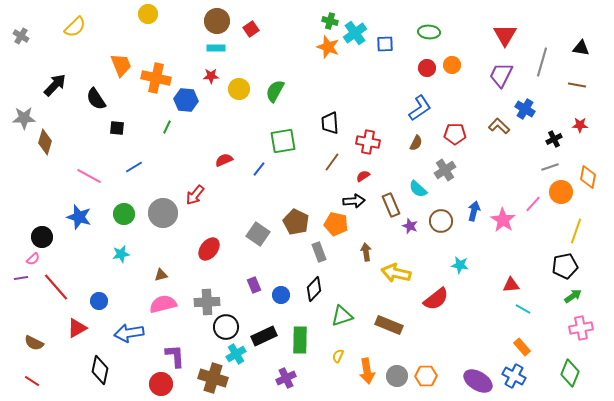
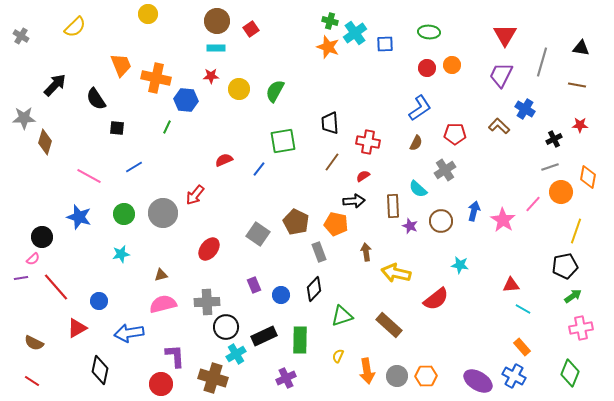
brown rectangle at (391, 205): moved 2 px right, 1 px down; rotated 20 degrees clockwise
brown rectangle at (389, 325): rotated 20 degrees clockwise
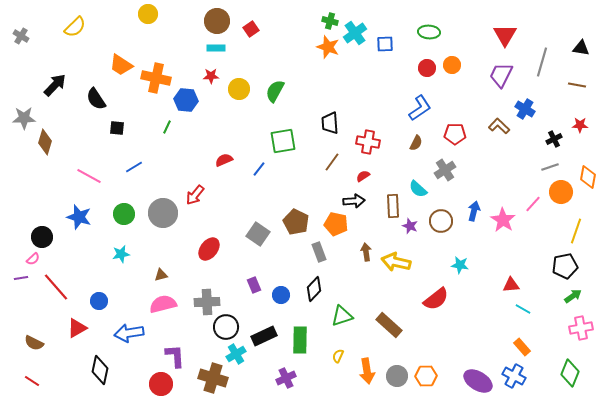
orange trapezoid at (121, 65): rotated 145 degrees clockwise
yellow arrow at (396, 273): moved 11 px up
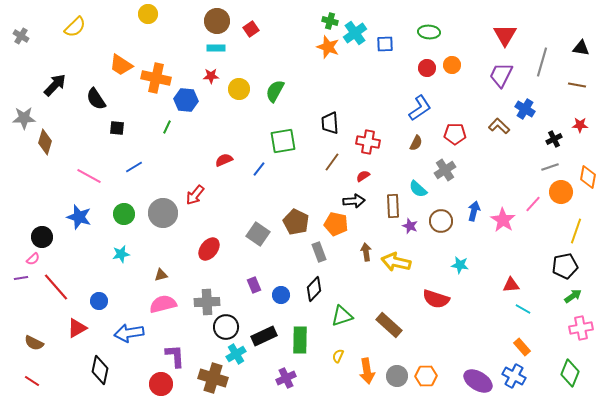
red semicircle at (436, 299): rotated 56 degrees clockwise
